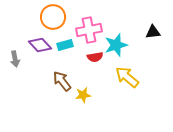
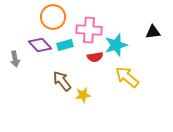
pink cross: rotated 15 degrees clockwise
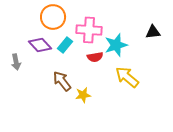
cyan rectangle: rotated 35 degrees counterclockwise
gray arrow: moved 1 px right, 3 px down
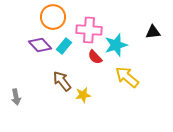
cyan rectangle: moved 1 px left, 1 px down
red semicircle: rotated 56 degrees clockwise
gray arrow: moved 35 px down
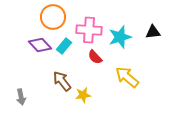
cyan star: moved 4 px right, 8 px up
gray arrow: moved 5 px right
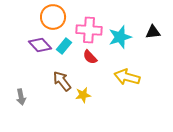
red semicircle: moved 5 px left
yellow arrow: rotated 25 degrees counterclockwise
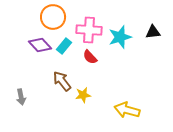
yellow arrow: moved 33 px down
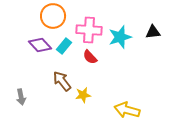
orange circle: moved 1 px up
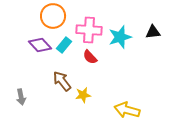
cyan rectangle: moved 1 px up
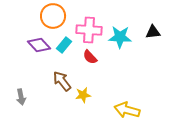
cyan star: rotated 20 degrees clockwise
purple diamond: moved 1 px left
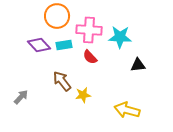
orange circle: moved 4 px right
black triangle: moved 15 px left, 33 px down
cyan rectangle: rotated 42 degrees clockwise
gray arrow: rotated 126 degrees counterclockwise
